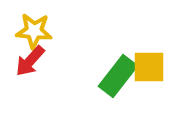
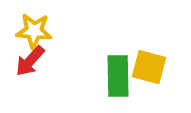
yellow square: rotated 15 degrees clockwise
green rectangle: rotated 39 degrees counterclockwise
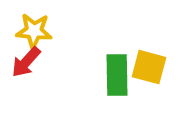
red arrow: moved 4 px left, 1 px down
green rectangle: moved 1 px left, 1 px up
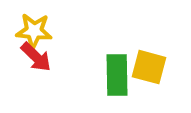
red arrow: moved 10 px right, 5 px up; rotated 88 degrees counterclockwise
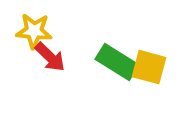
red arrow: moved 14 px right
green rectangle: moved 13 px up; rotated 57 degrees counterclockwise
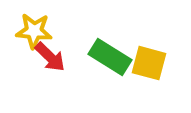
green rectangle: moved 7 px left, 5 px up
yellow square: moved 4 px up
